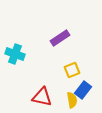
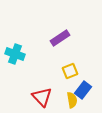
yellow square: moved 2 px left, 1 px down
red triangle: rotated 35 degrees clockwise
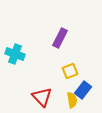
purple rectangle: rotated 30 degrees counterclockwise
